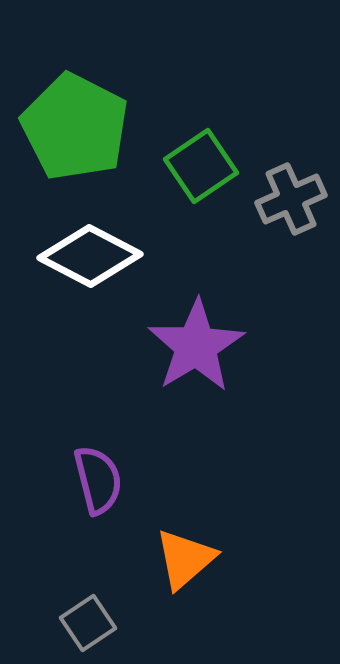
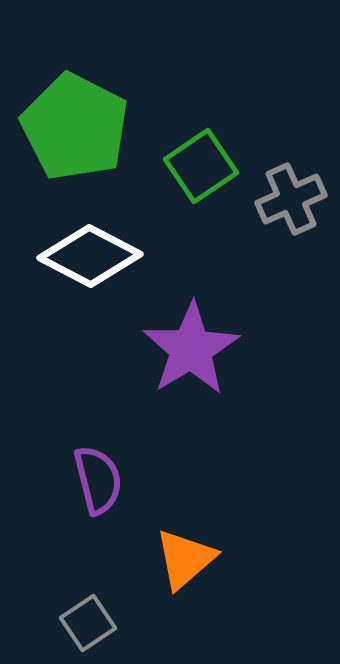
purple star: moved 5 px left, 3 px down
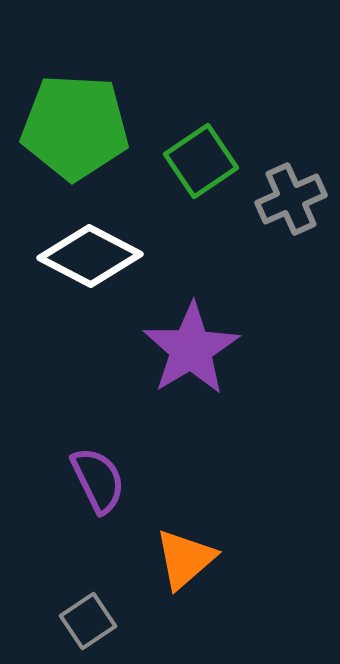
green pentagon: rotated 24 degrees counterclockwise
green square: moved 5 px up
purple semicircle: rotated 12 degrees counterclockwise
gray square: moved 2 px up
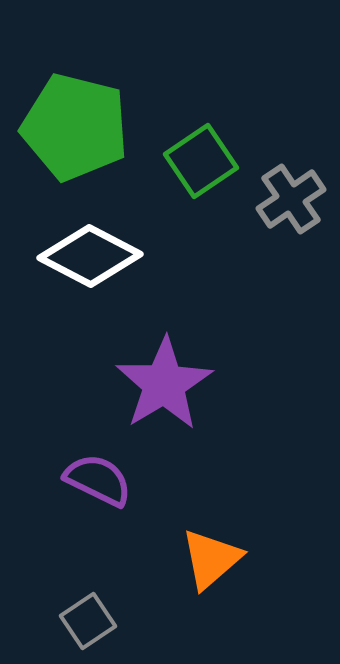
green pentagon: rotated 11 degrees clockwise
gray cross: rotated 10 degrees counterclockwise
purple star: moved 27 px left, 35 px down
purple semicircle: rotated 38 degrees counterclockwise
orange triangle: moved 26 px right
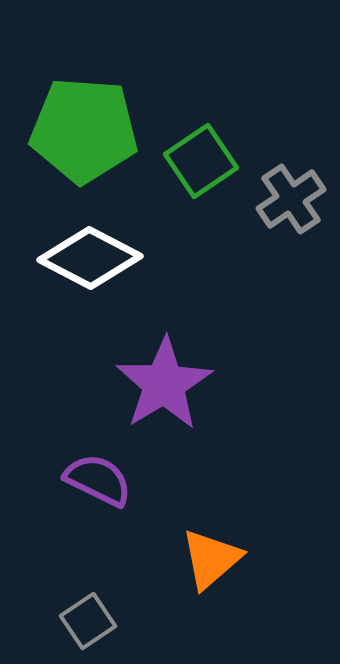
green pentagon: moved 9 px right, 3 px down; rotated 10 degrees counterclockwise
white diamond: moved 2 px down
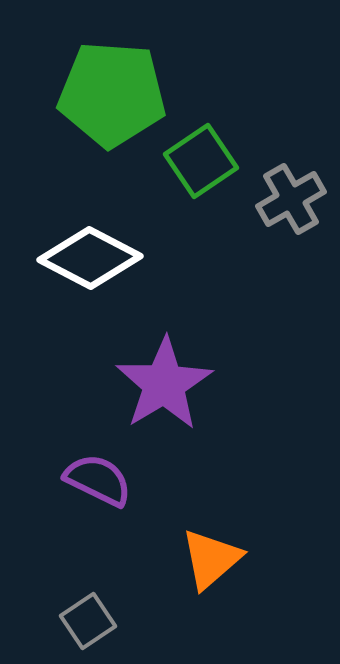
green pentagon: moved 28 px right, 36 px up
gray cross: rotated 4 degrees clockwise
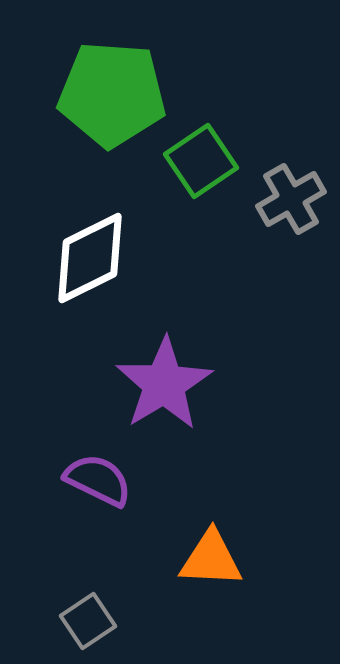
white diamond: rotated 54 degrees counterclockwise
orange triangle: rotated 44 degrees clockwise
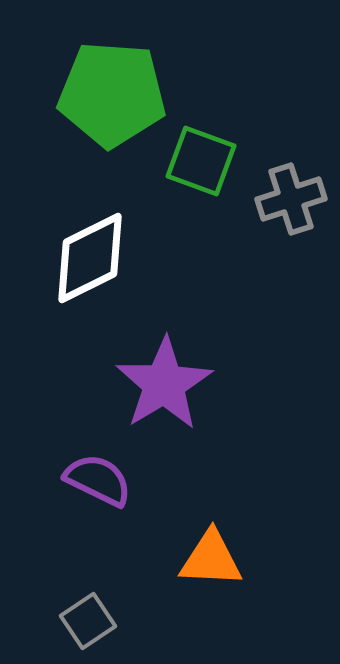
green square: rotated 36 degrees counterclockwise
gray cross: rotated 12 degrees clockwise
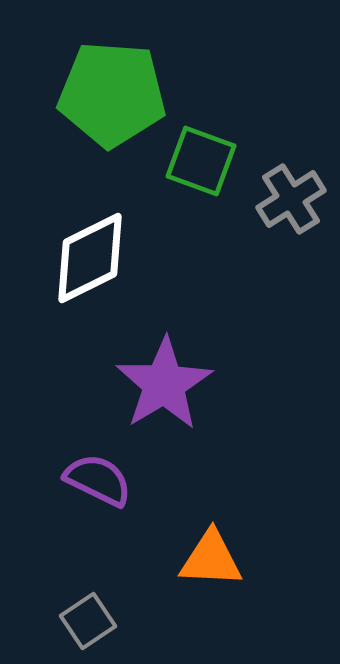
gray cross: rotated 14 degrees counterclockwise
